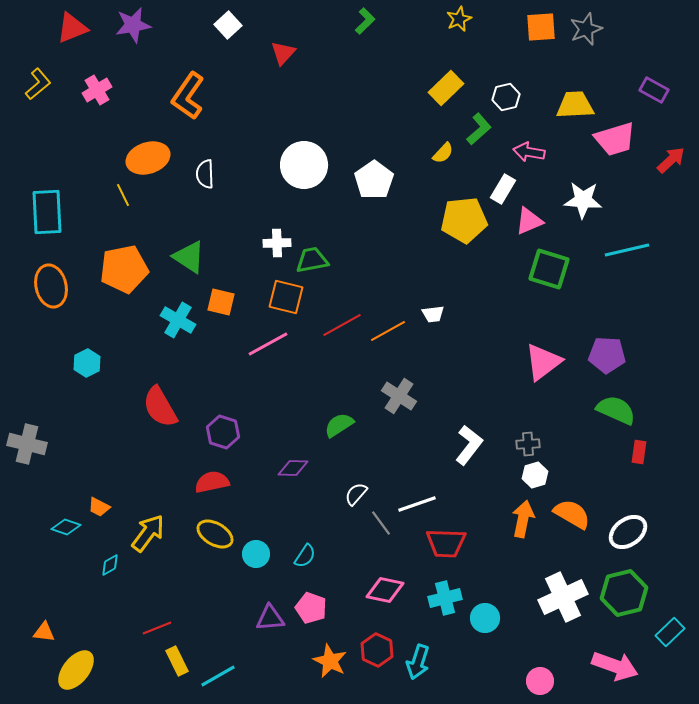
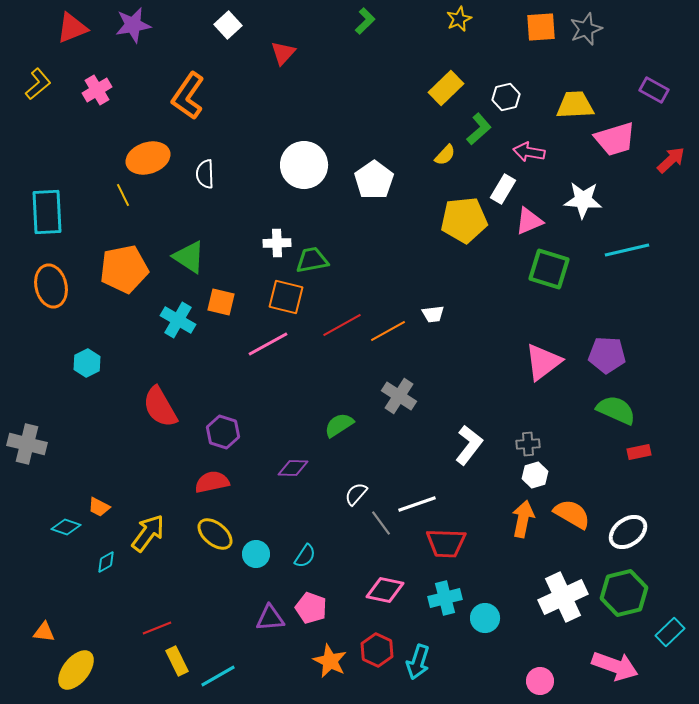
yellow semicircle at (443, 153): moved 2 px right, 2 px down
red rectangle at (639, 452): rotated 70 degrees clockwise
yellow ellipse at (215, 534): rotated 9 degrees clockwise
cyan diamond at (110, 565): moved 4 px left, 3 px up
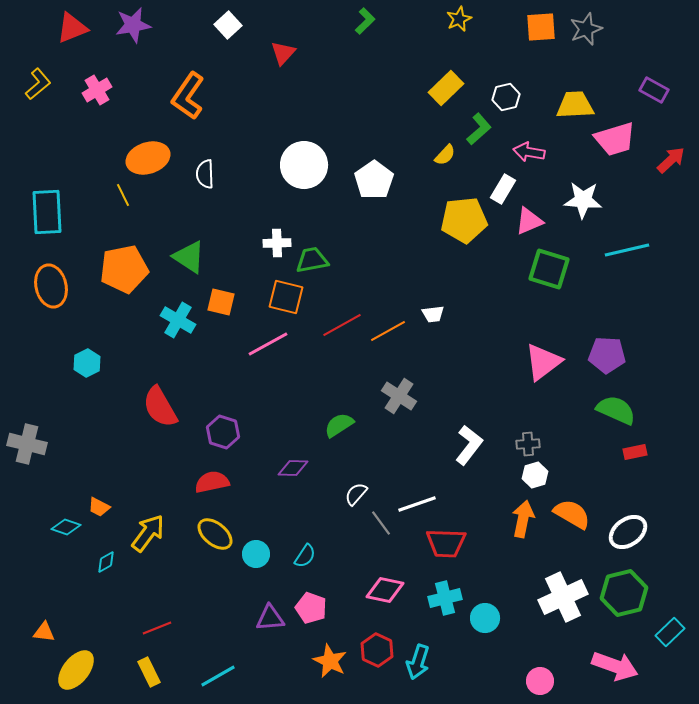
red rectangle at (639, 452): moved 4 px left
yellow rectangle at (177, 661): moved 28 px left, 11 px down
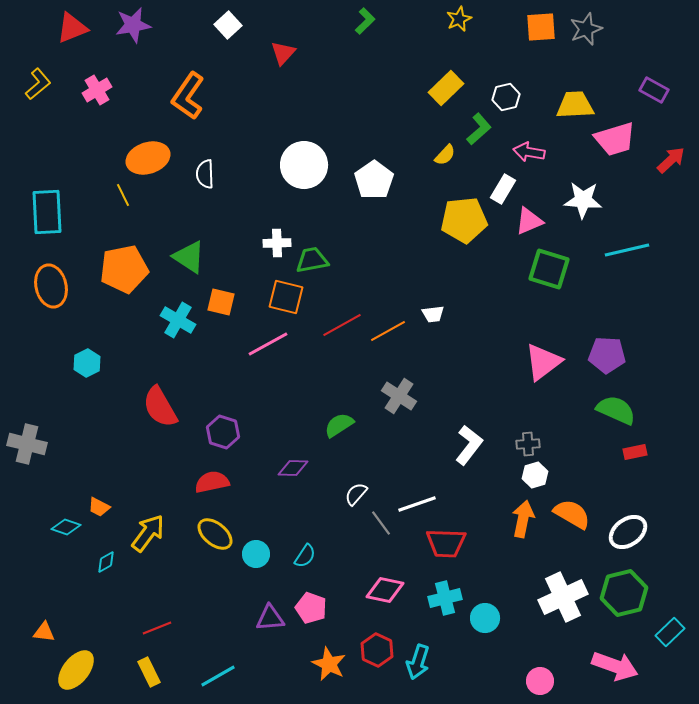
orange star at (330, 661): moved 1 px left, 3 px down
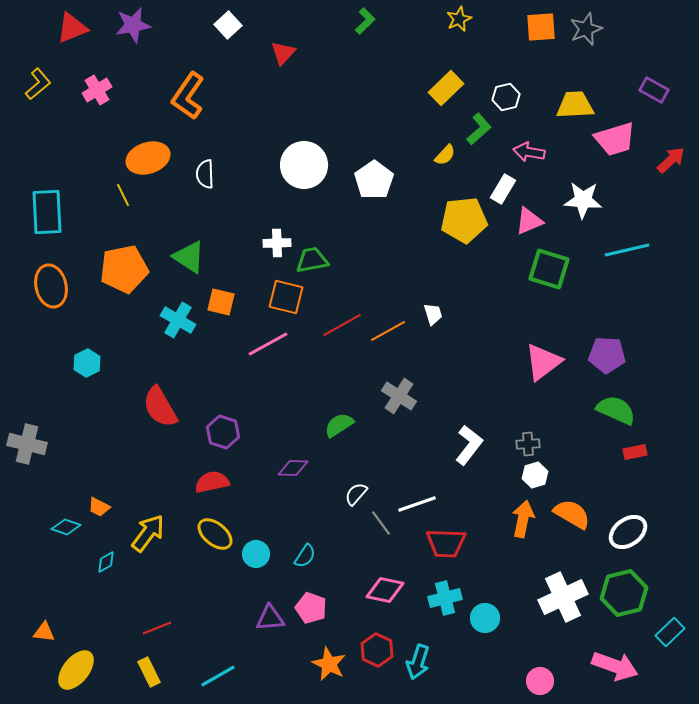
white trapezoid at (433, 314): rotated 100 degrees counterclockwise
